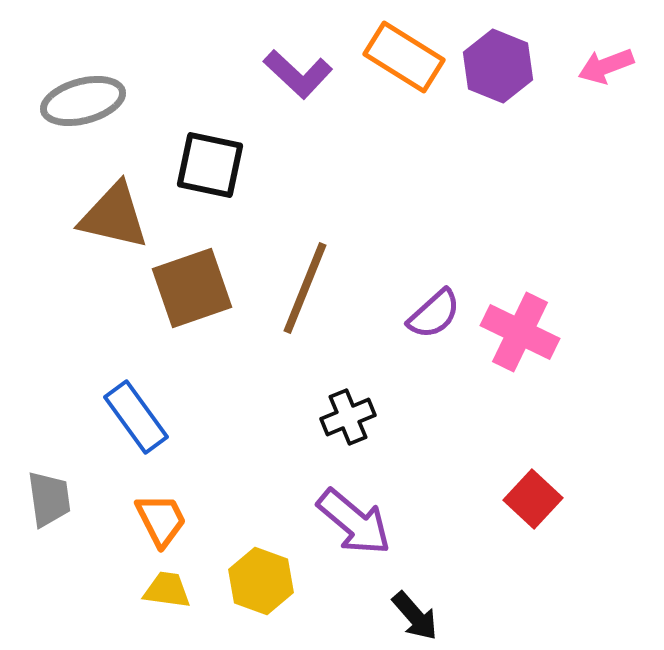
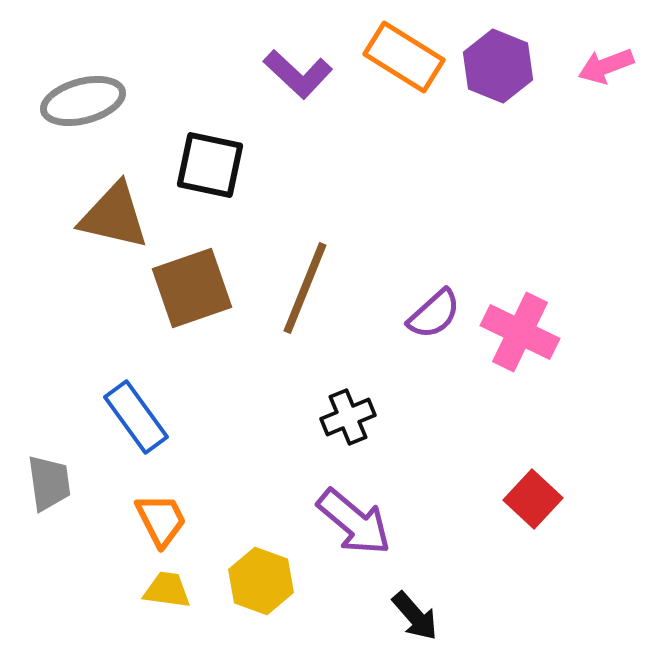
gray trapezoid: moved 16 px up
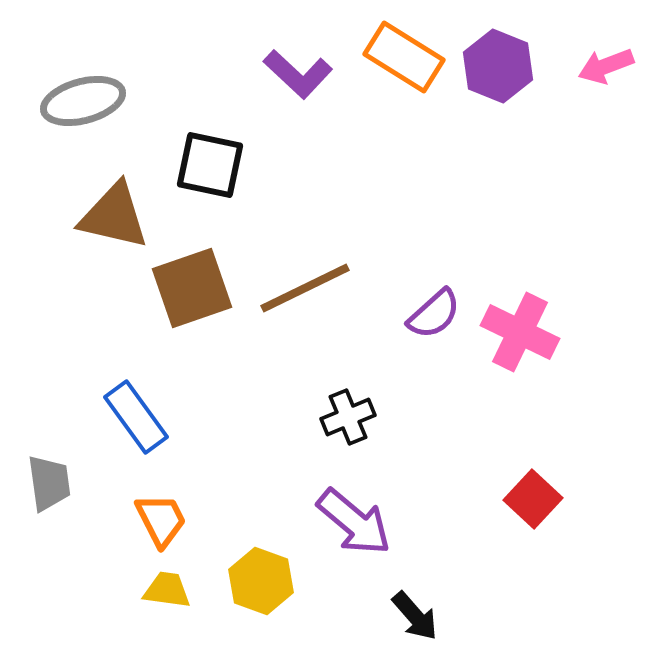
brown line: rotated 42 degrees clockwise
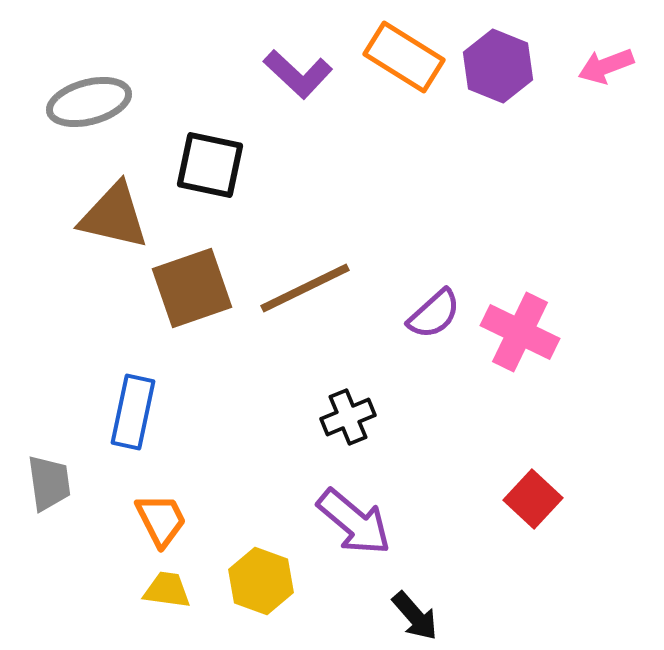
gray ellipse: moved 6 px right, 1 px down
blue rectangle: moved 3 px left, 5 px up; rotated 48 degrees clockwise
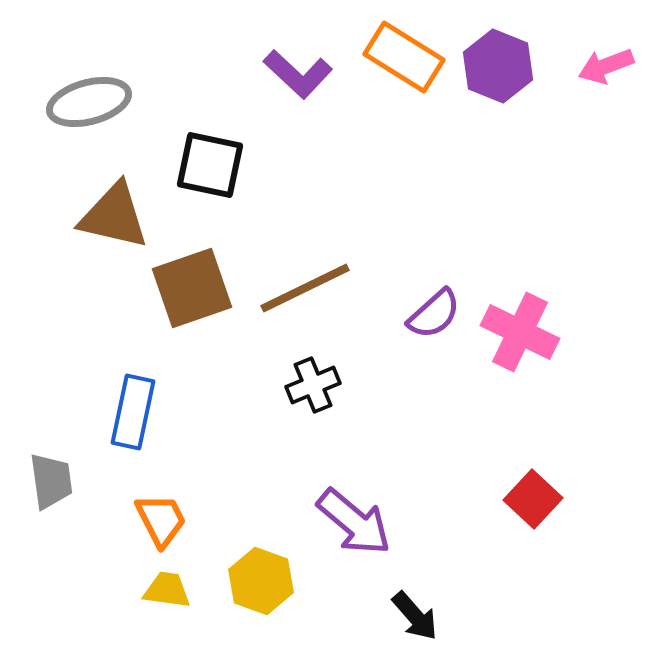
black cross: moved 35 px left, 32 px up
gray trapezoid: moved 2 px right, 2 px up
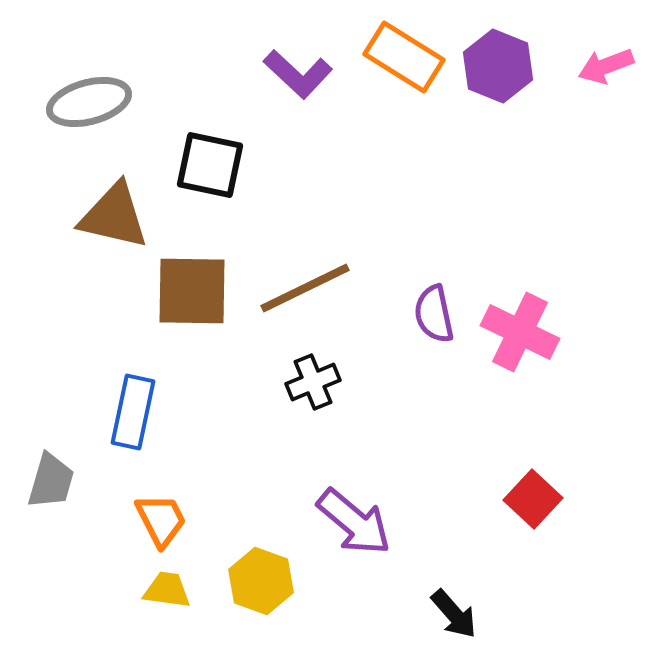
brown square: moved 3 px down; rotated 20 degrees clockwise
purple semicircle: rotated 120 degrees clockwise
black cross: moved 3 px up
gray trapezoid: rotated 24 degrees clockwise
black arrow: moved 39 px right, 2 px up
